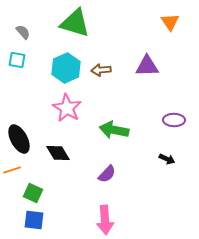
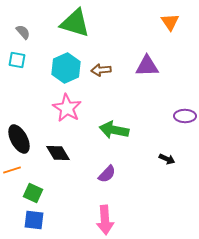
purple ellipse: moved 11 px right, 4 px up
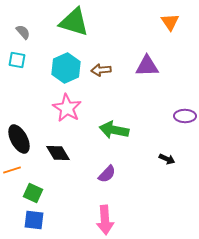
green triangle: moved 1 px left, 1 px up
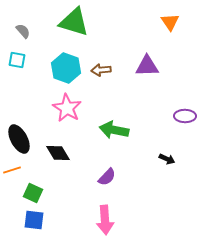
gray semicircle: moved 1 px up
cyan hexagon: rotated 16 degrees counterclockwise
purple semicircle: moved 3 px down
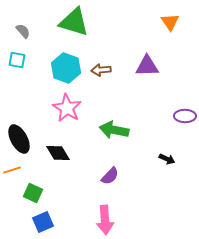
purple semicircle: moved 3 px right, 1 px up
blue square: moved 9 px right, 2 px down; rotated 30 degrees counterclockwise
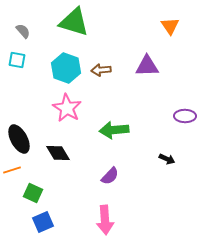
orange triangle: moved 4 px down
green arrow: rotated 16 degrees counterclockwise
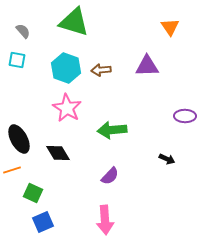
orange triangle: moved 1 px down
green arrow: moved 2 px left
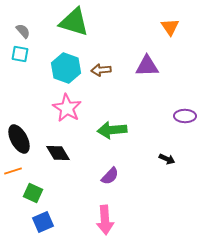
cyan square: moved 3 px right, 6 px up
orange line: moved 1 px right, 1 px down
